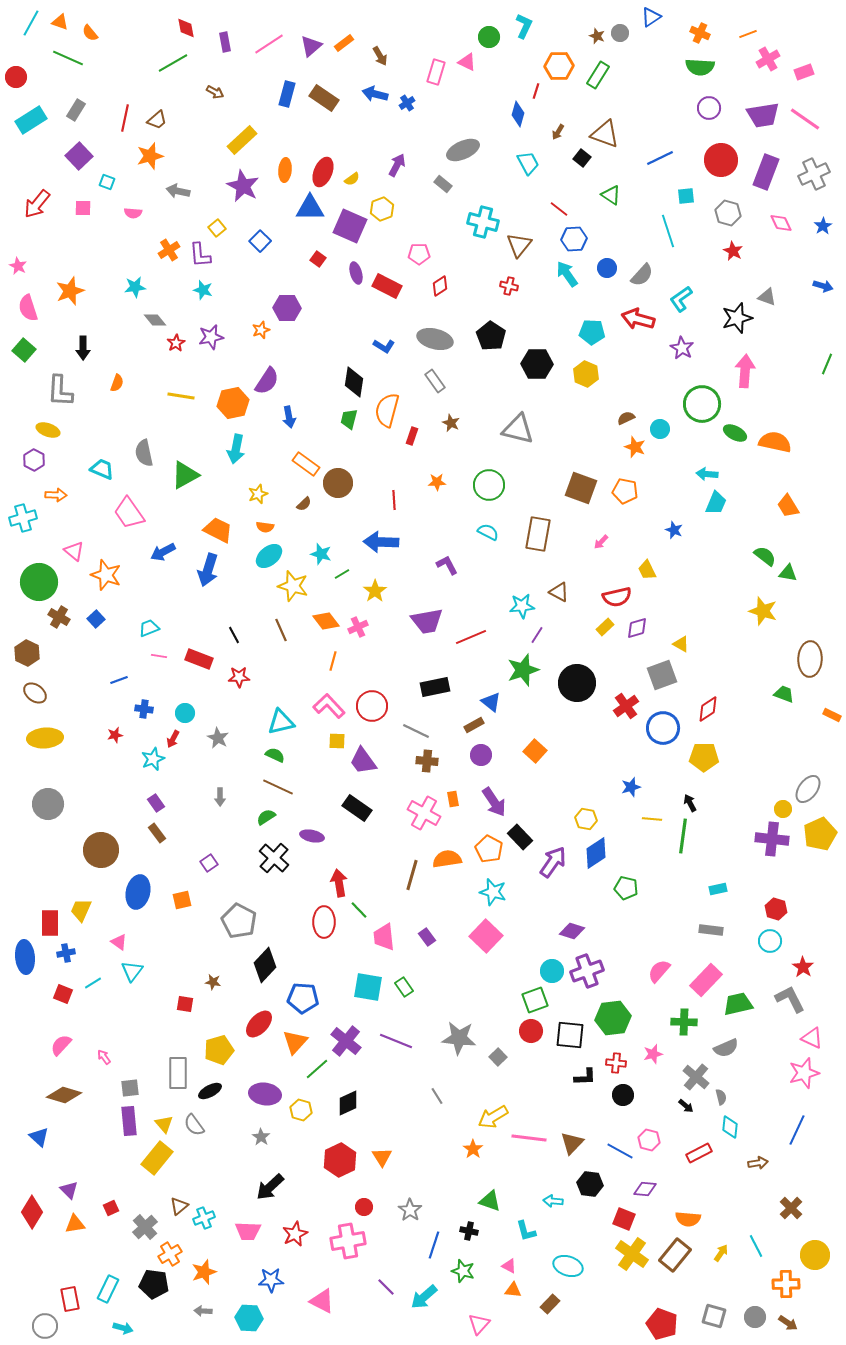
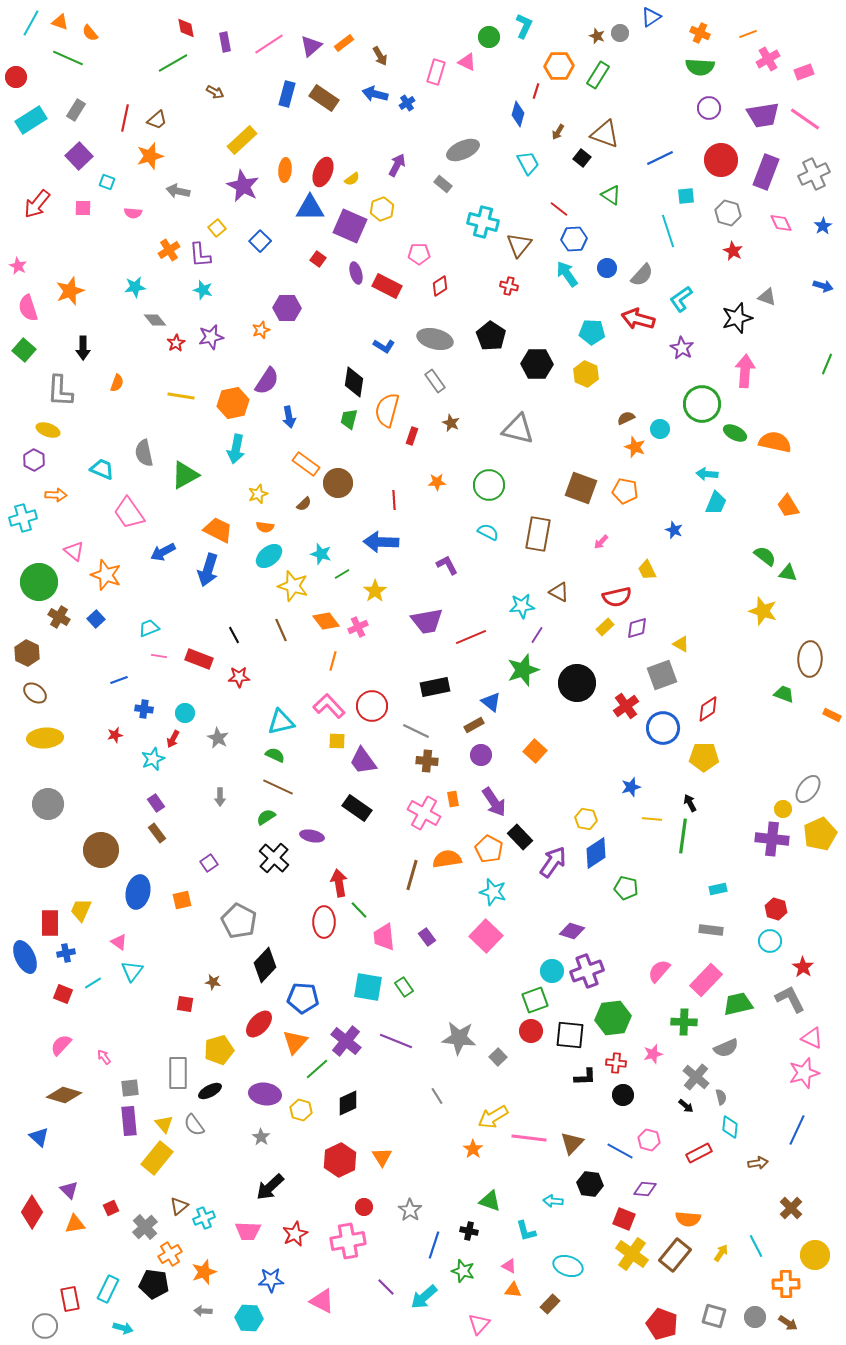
blue ellipse at (25, 957): rotated 20 degrees counterclockwise
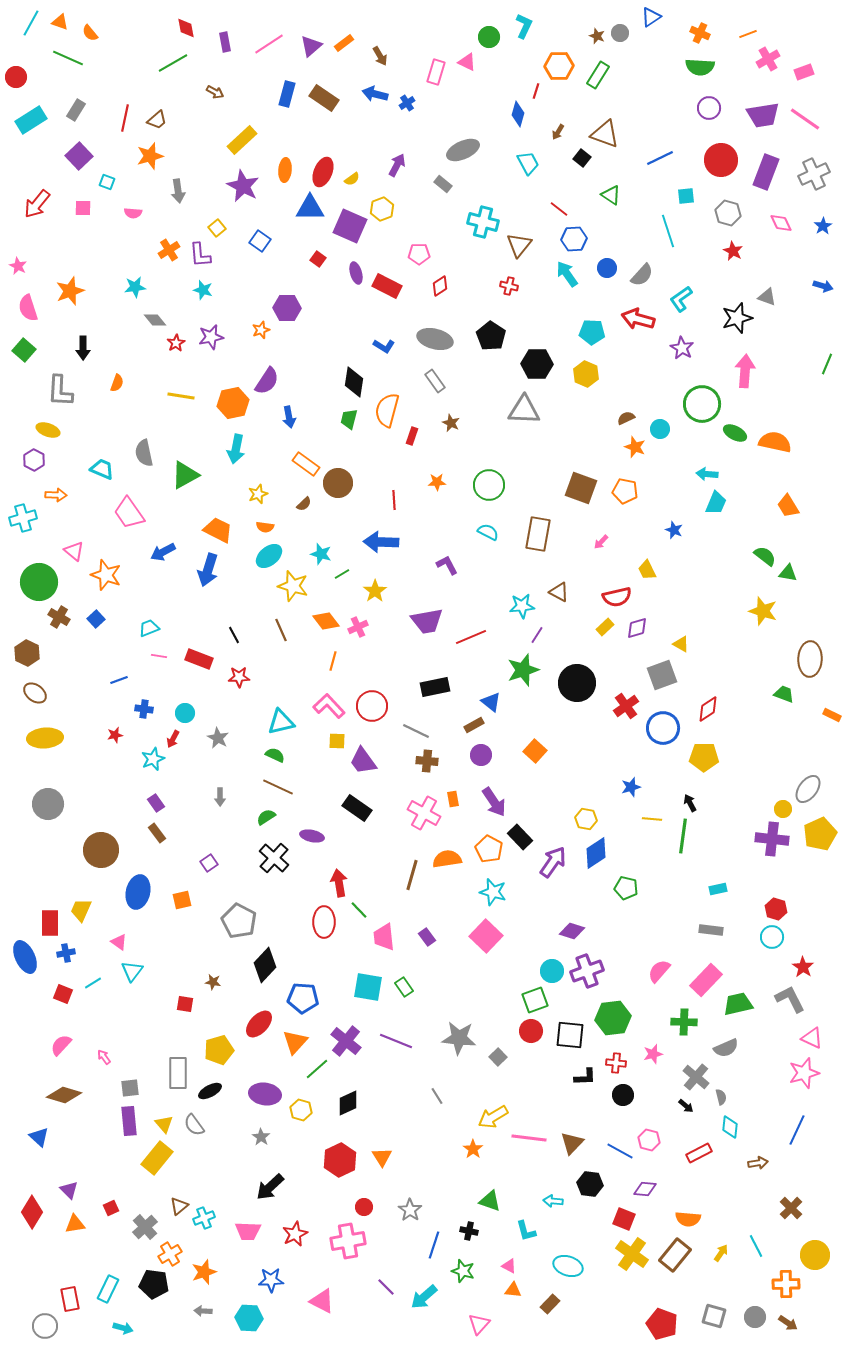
gray arrow at (178, 191): rotated 110 degrees counterclockwise
blue square at (260, 241): rotated 10 degrees counterclockwise
gray triangle at (518, 429): moved 6 px right, 19 px up; rotated 12 degrees counterclockwise
cyan circle at (770, 941): moved 2 px right, 4 px up
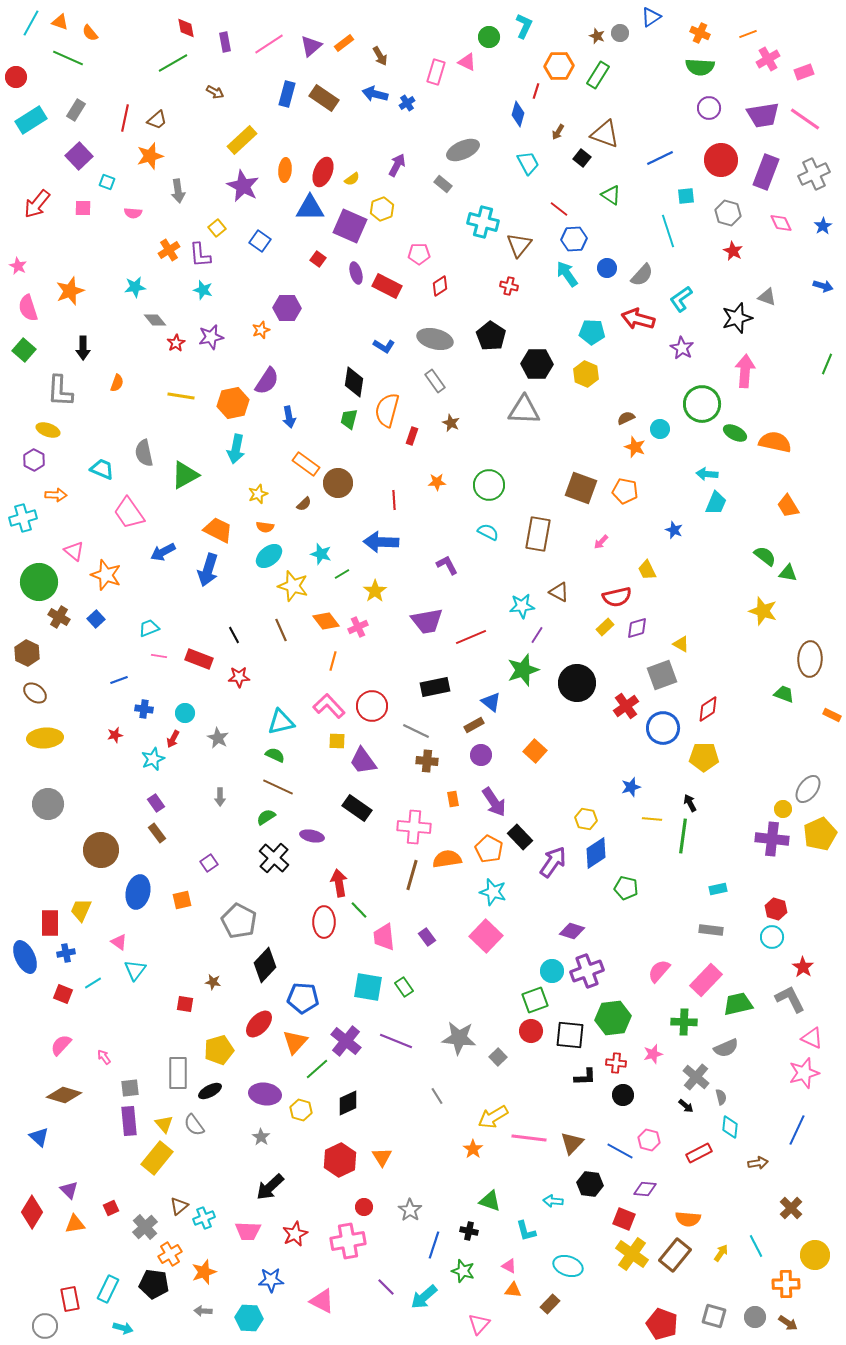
pink cross at (424, 813): moved 10 px left, 14 px down; rotated 24 degrees counterclockwise
cyan triangle at (132, 971): moved 3 px right, 1 px up
